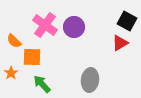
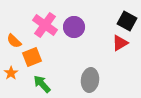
orange square: rotated 24 degrees counterclockwise
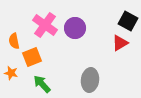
black square: moved 1 px right
purple circle: moved 1 px right, 1 px down
orange semicircle: rotated 35 degrees clockwise
orange star: rotated 24 degrees counterclockwise
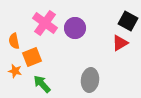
pink cross: moved 2 px up
orange star: moved 4 px right, 2 px up
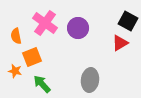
purple circle: moved 3 px right
orange semicircle: moved 2 px right, 5 px up
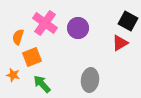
orange semicircle: moved 2 px right, 1 px down; rotated 28 degrees clockwise
orange star: moved 2 px left, 4 px down
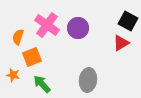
pink cross: moved 2 px right, 2 px down
red triangle: moved 1 px right
gray ellipse: moved 2 px left
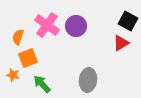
purple circle: moved 2 px left, 2 px up
orange square: moved 4 px left, 1 px down
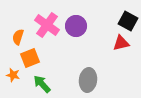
red triangle: rotated 18 degrees clockwise
orange square: moved 2 px right
